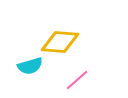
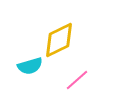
yellow diamond: moved 1 px left, 2 px up; rotated 30 degrees counterclockwise
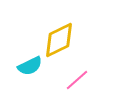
cyan semicircle: rotated 10 degrees counterclockwise
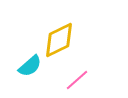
cyan semicircle: rotated 15 degrees counterclockwise
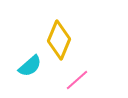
yellow diamond: rotated 42 degrees counterclockwise
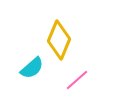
cyan semicircle: moved 2 px right, 2 px down
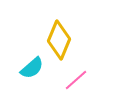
pink line: moved 1 px left
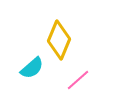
pink line: moved 2 px right
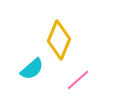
cyan semicircle: moved 1 px down
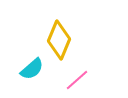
pink line: moved 1 px left
